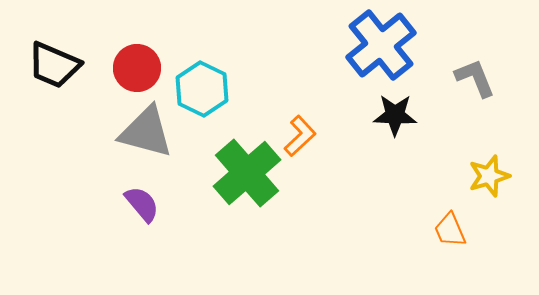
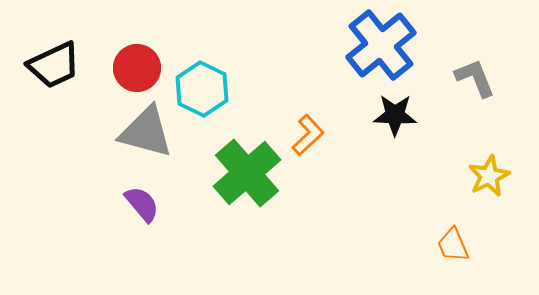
black trapezoid: rotated 48 degrees counterclockwise
orange L-shape: moved 8 px right, 1 px up
yellow star: rotated 9 degrees counterclockwise
orange trapezoid: moved 3 px right, 15 px down
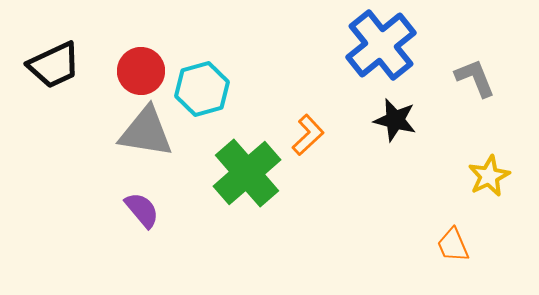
red circle: moved 4 px right, 3 px down
cyan hexagon: rotated 18 degrees clockwise
black star: moved 5 px down; rotated 12 degrees clockwise
gray triangle: rotated 6 degrees counterclockwise
purple semicircle: moved 6 px down
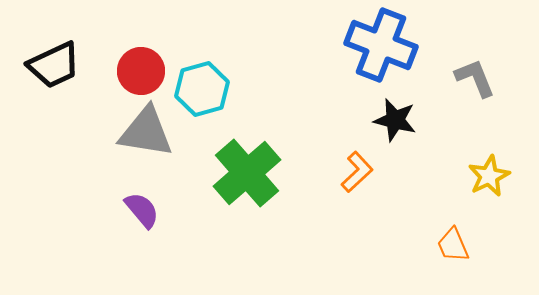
blue cross: rotated 30 degrees counterclockwise
orange L-shape: moved 49 px right, 37 px down
